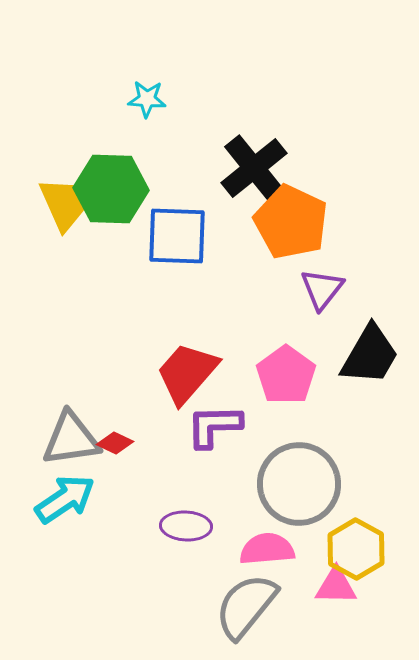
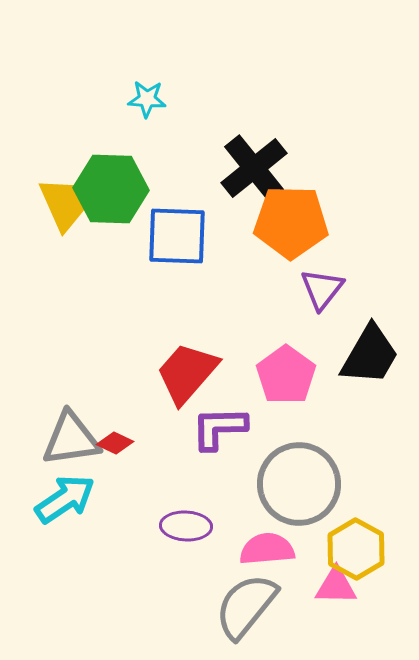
orange pentagon: rotated 24 degrees counterclockwise
purple L-shape: moved 5 px right, 2 px down
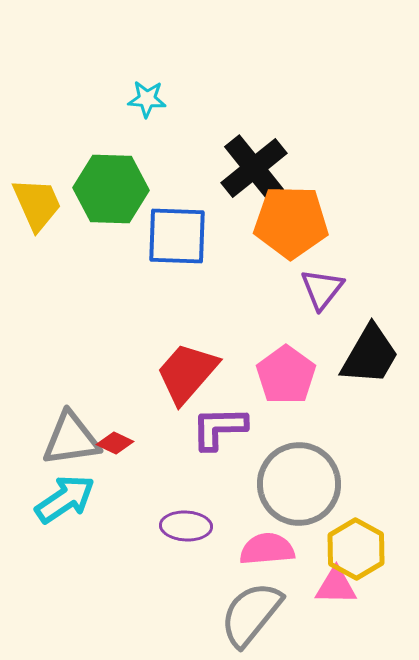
yellow trapezoid: moved 27 px left
gray semicircle: moved 5 px right, 8 px down
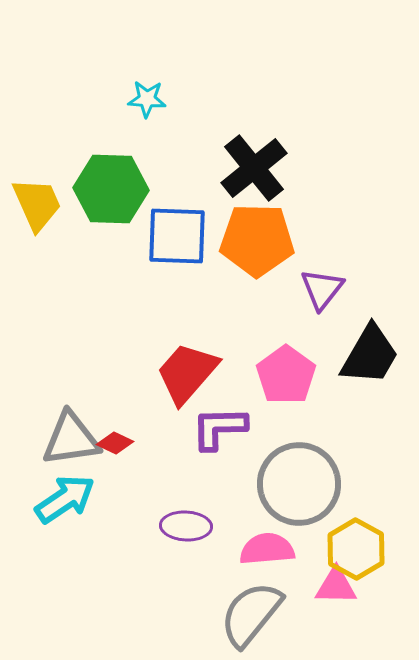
orange pentagon: moved 34 px left, 18 px down
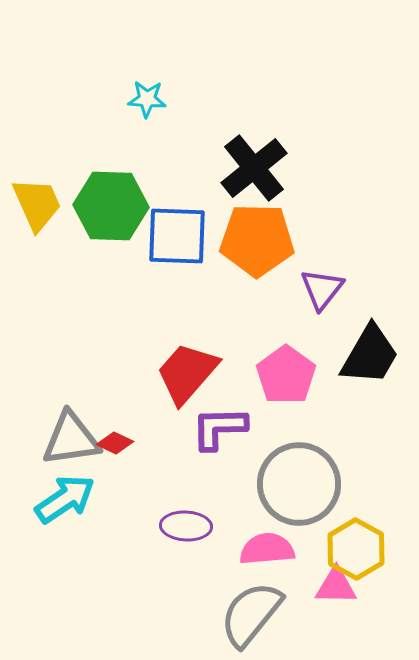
green hexagon: moved 17 px down
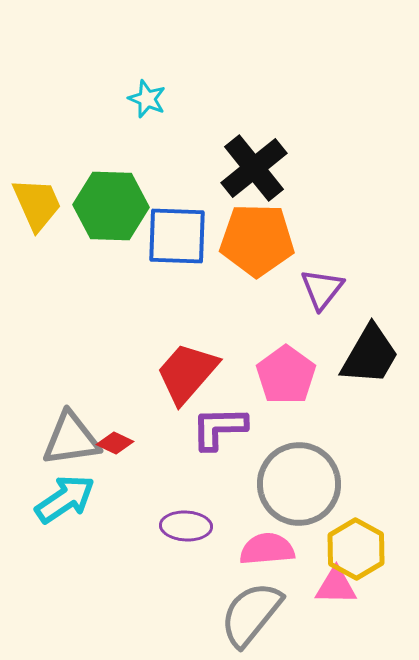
cyan star: rotated 18 degrees clockwise
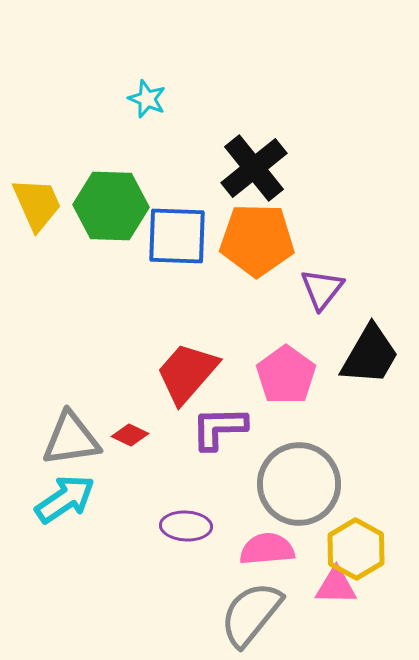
red diamond: moved 15 px right, 8 px up
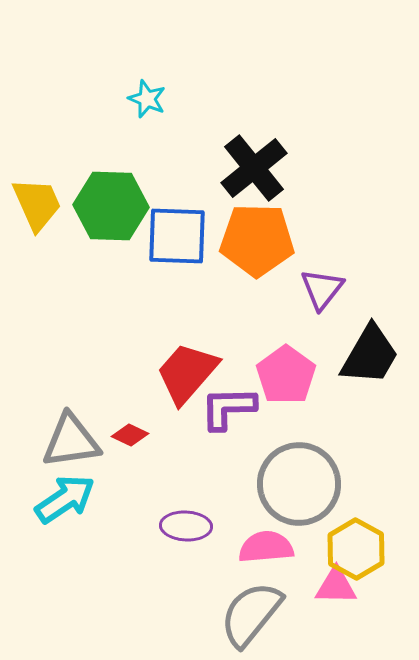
purple L-shape: moved 9 px right, 20 px up
gray triangle: moved 2 px down
pink semicircle: moved 1 px left, 2 px up
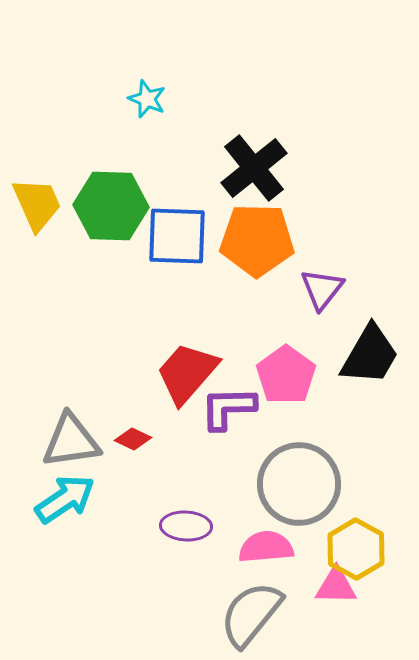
red diamond: moved 3 px right, 4 px down
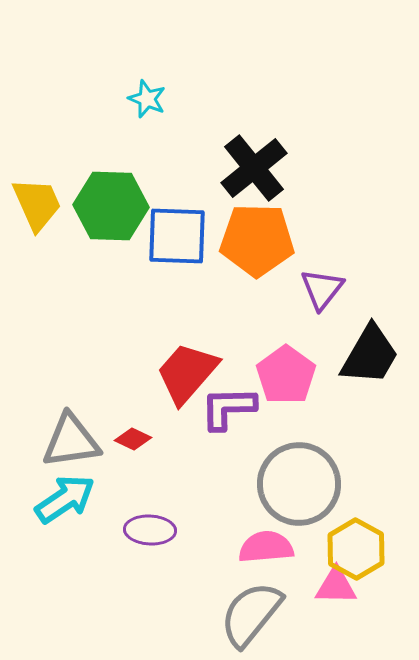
purple ellipse: moved 36 px left, 4 px down
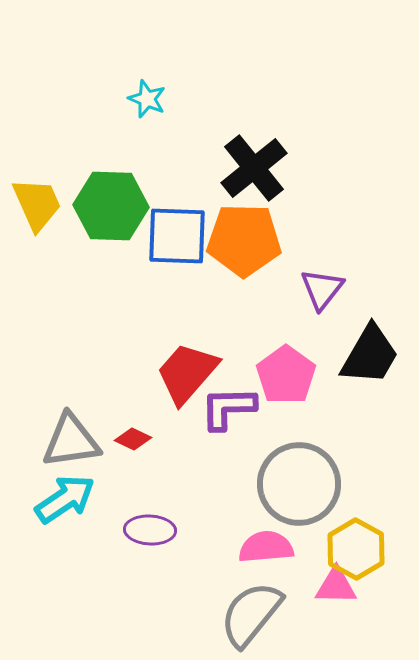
orange pentagon: moved 13 px left
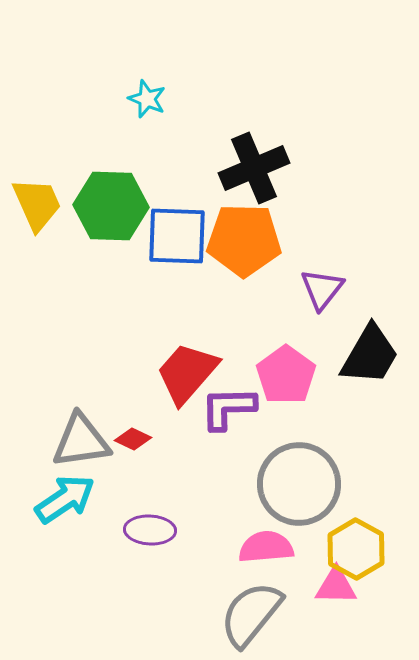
black cross: rotated 16 degrees clockwise
gray triangle: moved 10 px right
